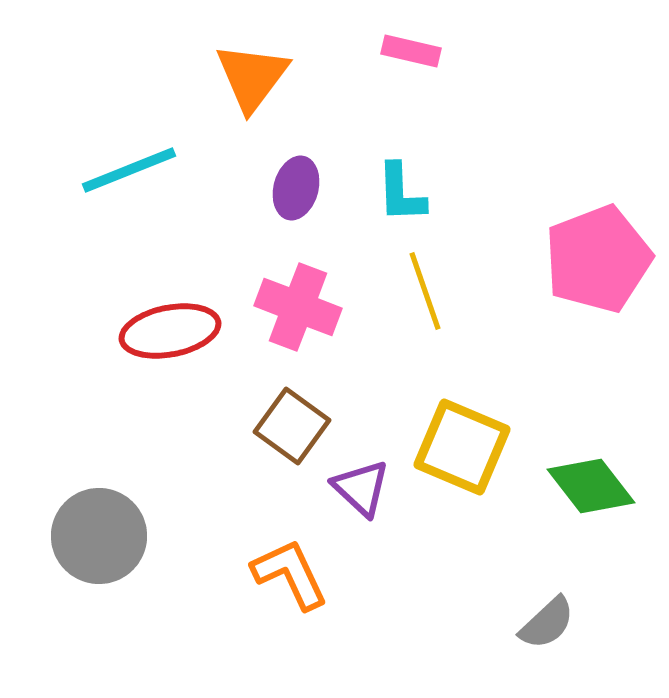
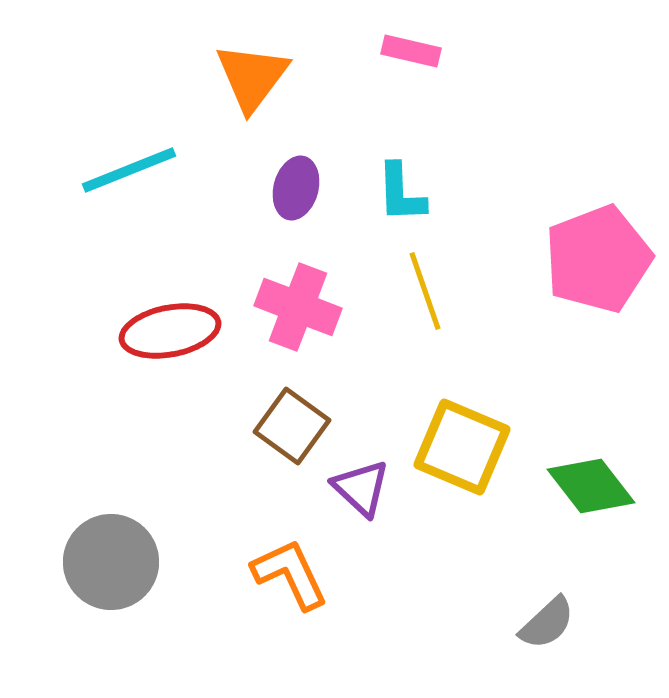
gray circle: moved 12 px right, 26 px down
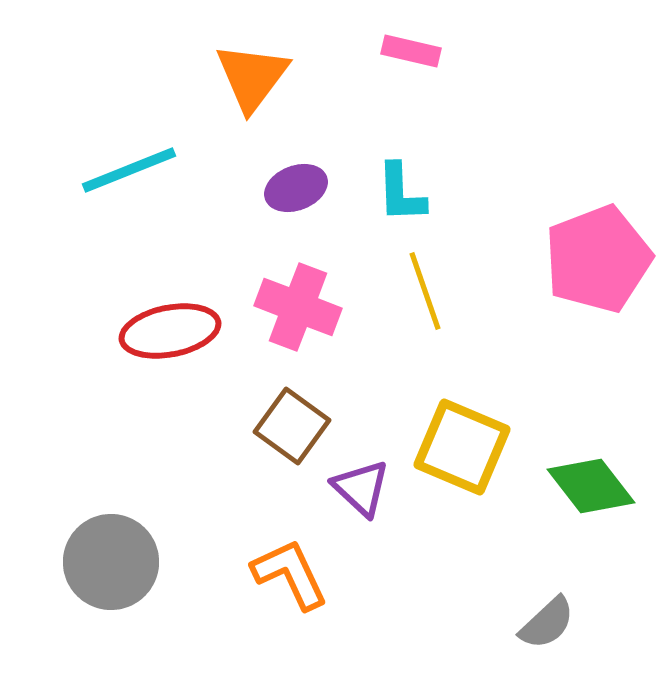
purple ellipse: rotated 54 degrees clockwise
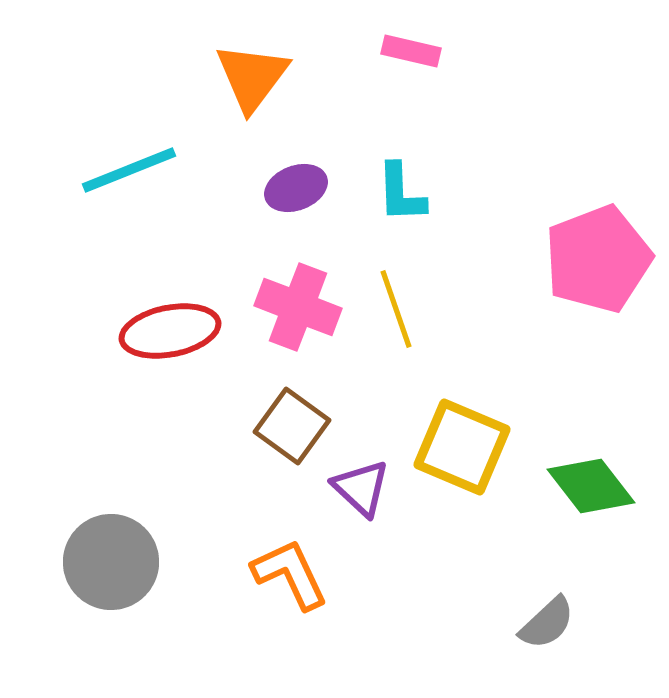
yellow line: moved 29 px left, 18 px down
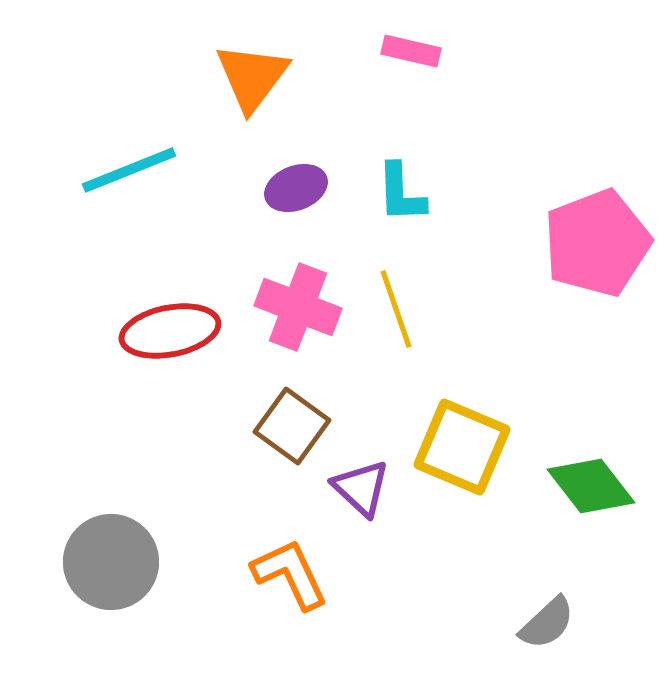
pink pentagon: moved 1 px left, 16 px up
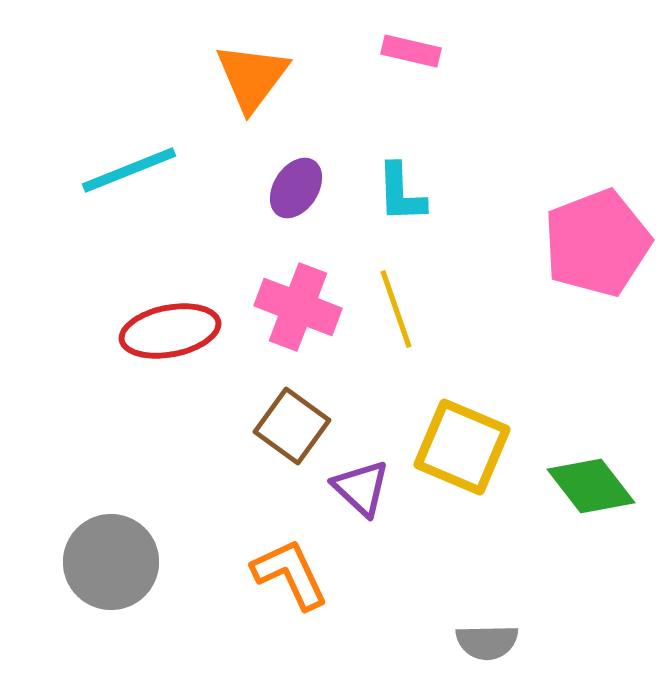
purple ellipse: rotated 36 degrees counterclockwise
gray semicircle: moved 60 px left, 19 px down; rotated 42 degrees clockwise
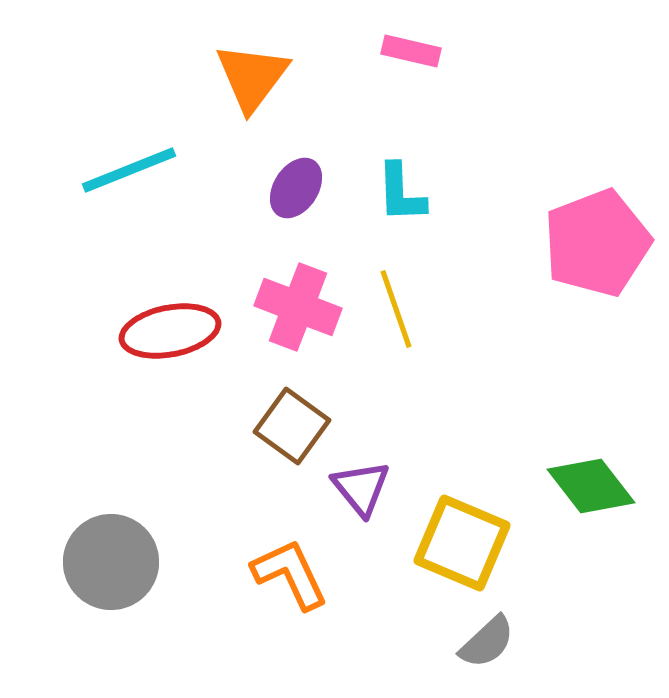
yellow square: moved 96 px down
purple triangle: rotated 8 degrees clockwise
gray semicircle: rotated 42 degrees counterclockwise
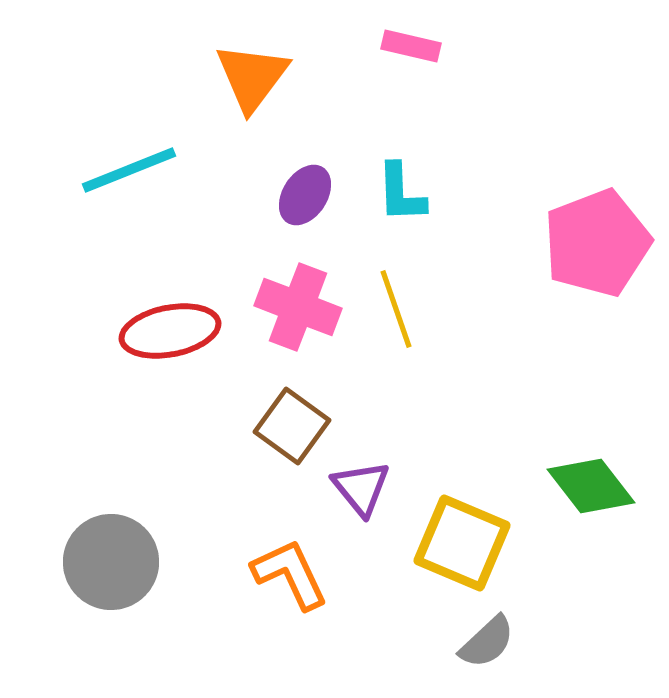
pink rectangle: moved 5 px up
purple ellipse: moved 9 px right, 7 px down
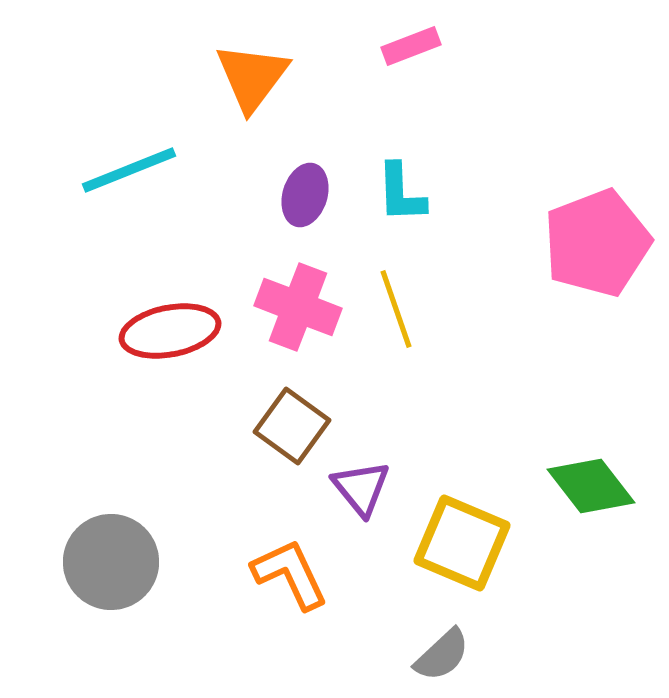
pink rectangle: rotated 34 degrees counterclockwise
purple ellipse: rotated 16 degrees counterclockwise
gray semicircle: moved 45 px left, 13 px down
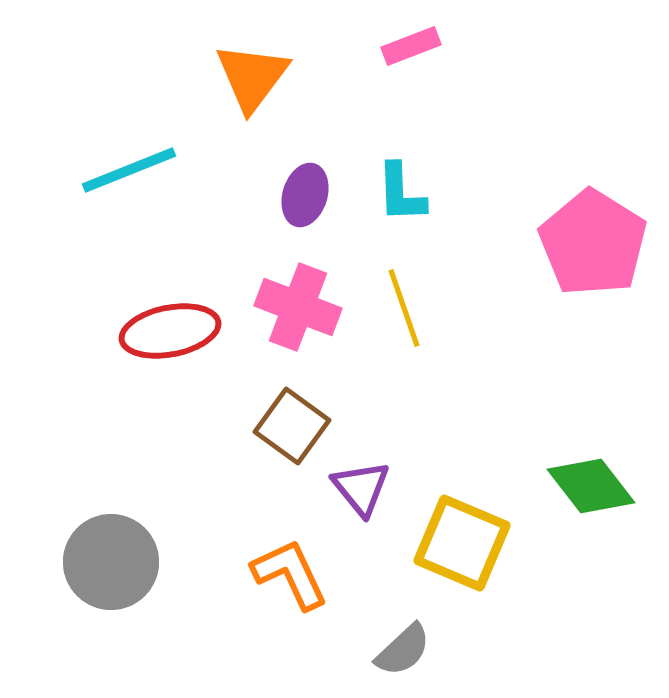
pink pentagon: moved 4 px left; rotated 19 degrees counterclockwise
yellow line: moved 8 px right, 1 px up
gray semicircle: moved 39 px left, 5 px up
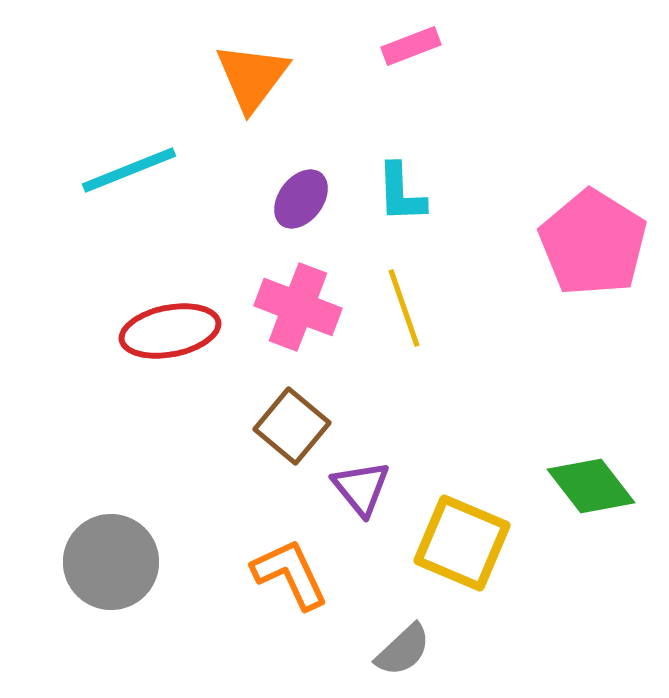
purple ellipse: moved 4 px left, 4 px down; rotated 20 degrees clockwise
brown square: rotated 4 degrees clockwise
